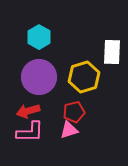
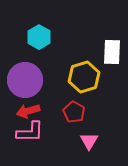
purple circle: moved 14 px left, 3 px down
red pentagon: rotated 30 degrees counterclockwise
pink triangle: moved 20 px right, 11 px down; rotated 42 degrees counterclockwise
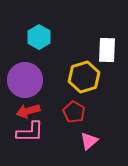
white rectangle: moved 5 px left, 2 px up
pink triangle: rotated 18 degrees clockwise
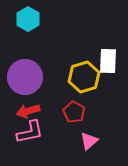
cyan hexagon: moved 11 px left, 18 px up
white rectangle: moved 1 px right, 11 px down
purple circle: moved 3 px up
pink L-shape: rotated 12 degrees counterclockwise
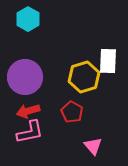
red pentagon: moved 2 px left
pink triangle: moved 4 px right, 5 px down; rotated 30 degrees counterclockwise
